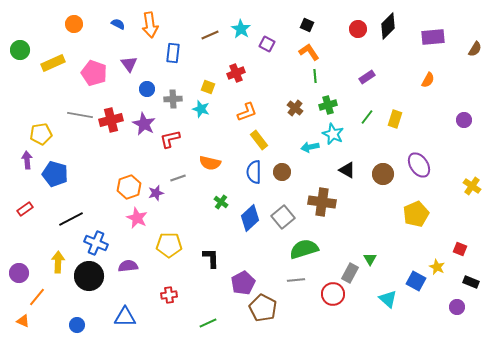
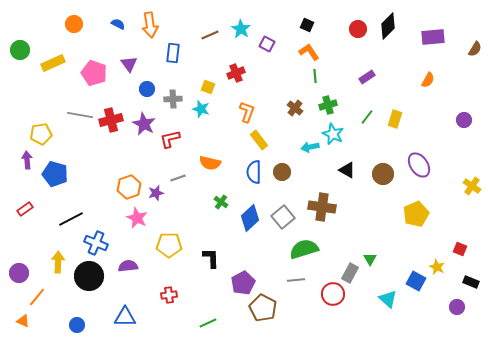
orange L-shape at (247, 112): rotated 50 degrees counterclockwise
brown cross at (322, 202): moved 5 px down
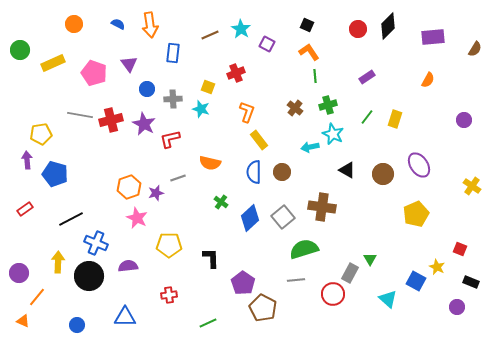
purple pentagon at (243, 283): rotated 10 degrees counterclockwise
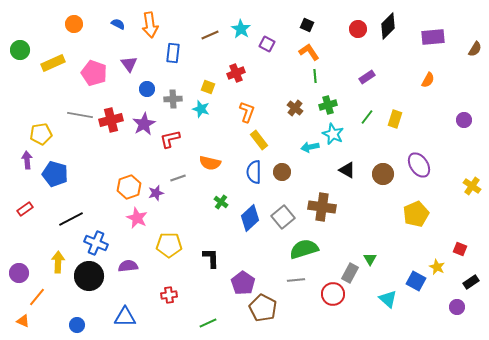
purple star at (144, 124): rotated 15 degrees clockwise
black rectangle at (471, 282): rotated 56 degrees counterclockwise
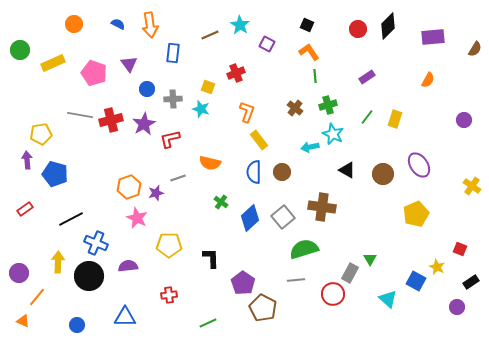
cyan star at (241, 29): moved 1 px left, 4 px up
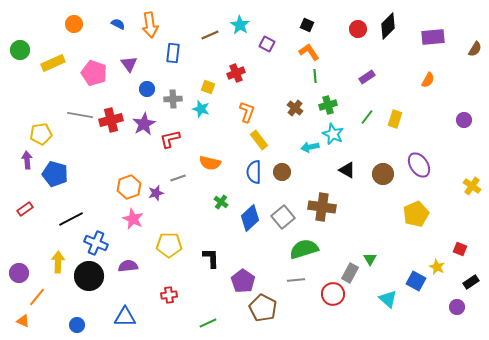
pink star at (137, 218): moved 4 px left, 1 px down
purple pentagon at (243, 283): moved 2 px up
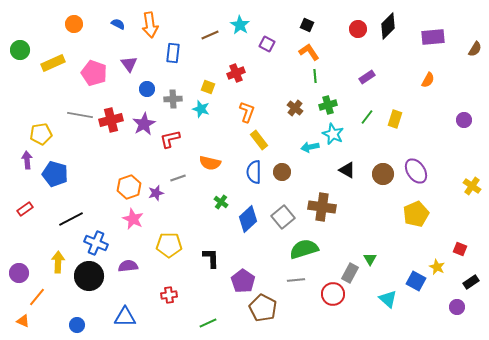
purple ellipse at (419, 165): moved 3 px left, 6 px down
blue diamond at (250, 218): moved 2 px left, 1 px down
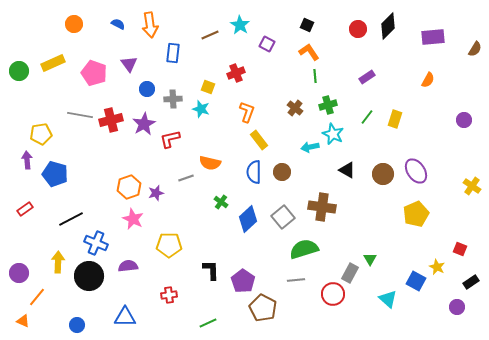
green circle at (20, 50): moved 1 px left, 21 px down
gray line at (178, 178): moved 8 px right
black L-shape at (211, 258): moved 12 px down
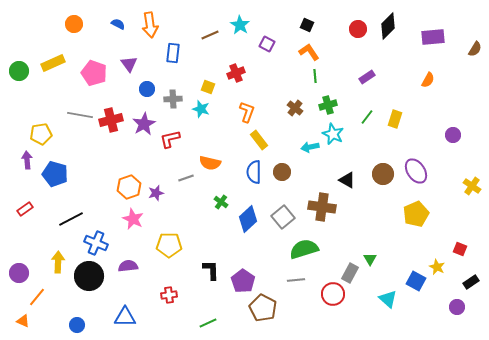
purple circle at (464, 120): moved 11 px left, 15 px down
black triangle at (347, 170): moved 10 px down
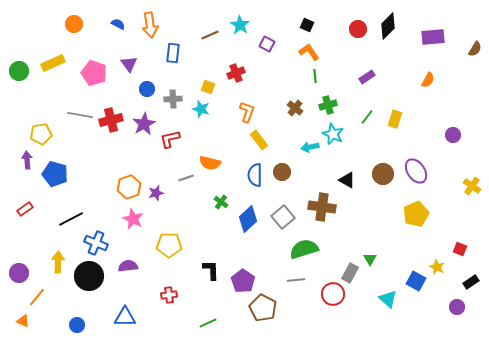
blue semicircle at (254, 172): moved 1 px right, 3 px down
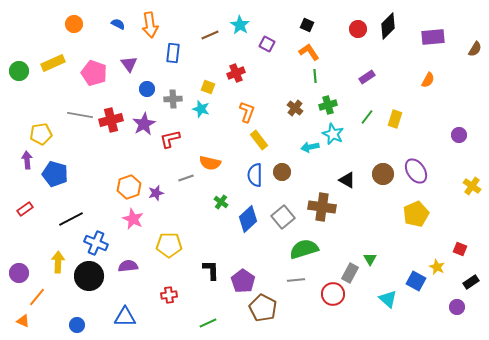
purple circle at (453, 135): moved 6 px right
